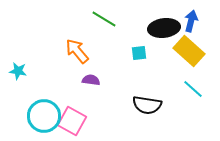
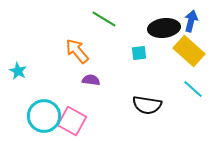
cyan star: rotated 18 degrees clockwise
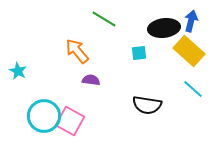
pink square: moved 2 px left
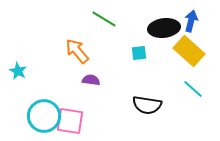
pink square: rotated 20 degrees counterclockwise
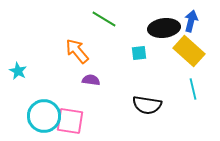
cyan line: rotated 35 degrees clockwise
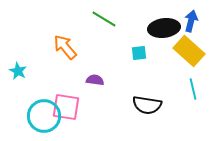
orange arrow: moved 12 px left, 4 px up
purple semicircle: moved 4 px right
pink square: moved 4 px left, 14 px up
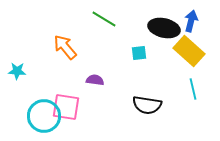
black ellipse: rotated 20 degrees clockwise
cyan star: moved 1 px left; rotated 24 degrees counterclockwise
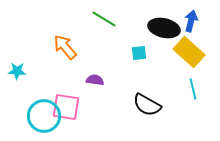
yellow rectangle: moved 1 px down
black semicircle: rotated 20 degrees clockwise
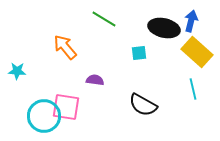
yellow rectangle: moved 8 px right
black semicircle: moved 4 px left
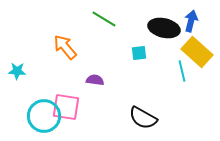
cyan line: moved 11 px left, 18 px up
black semicircle: moved 13 px down
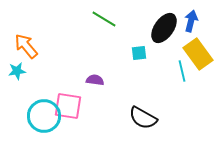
black ellipse: rotated 68 degrees counterclockwise
orange arrow: moved 39 px left, 1 px up
yellow rectangle: moved 1 px right, 2 px down; rotated 12 degrees clockwise
cyan star: rotated 12 degrees counterclockwise
pink square: moved 2 px right, 1 px up
